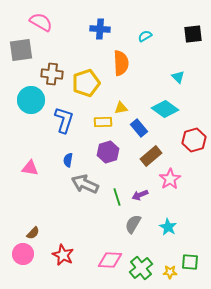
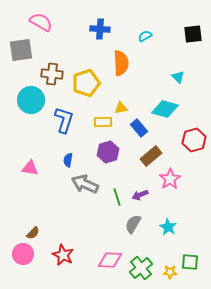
cyan diamond: rotated 20 degrees counterclockwise
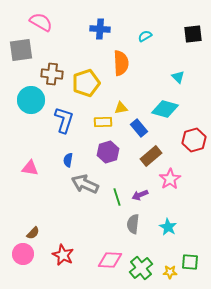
gray semicircle: rotated 24 degrees counterclockwise
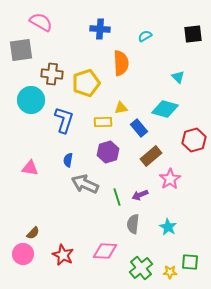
pink diamond: moved 5 px left, 9 px up
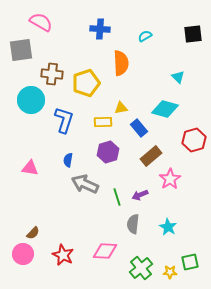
green square: rotated 18 degrees counterclockwise
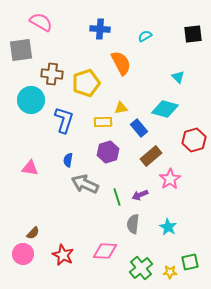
orange semicircle: rotated 25 degrees counterclockwise
